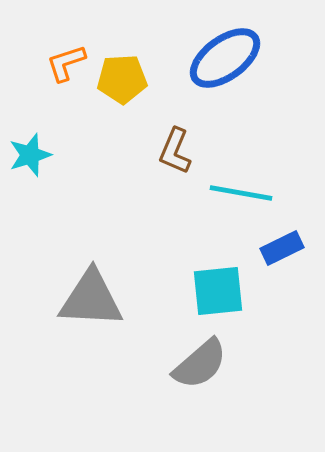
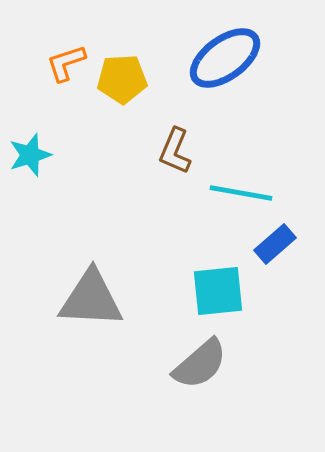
blue rectangle: moved 7 px left, 4 px up; rotated 15 degrees counterclockwise
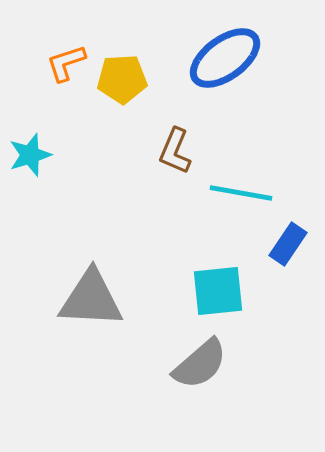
blue rectangle: moved 13 px right; rotated 15 degrees counterclockwise
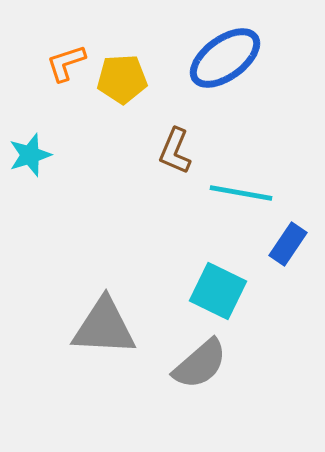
cyan square: rotated 32 degrees clockwise
gray triangle: moved 13 px right, 28 px down
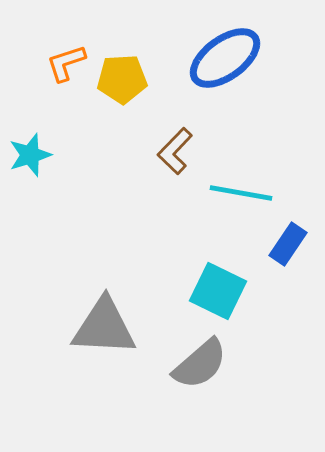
brown L-shape: rotated 21 degrees clockwise
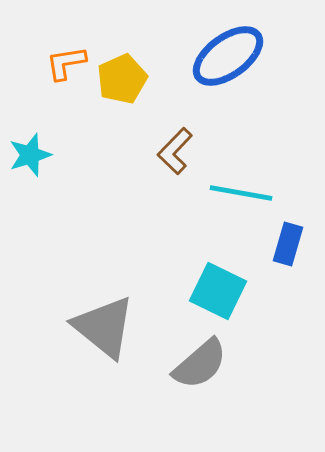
blue ellipse: moved 3 px right, 2 px up
orange L-shape: rotated 9 degrees clockwise
yellow pentagon: rotated 21 degrees counterclockwise
blue rectangle: rotated 18 degrees counterclockwise
gray triangle: rotated 36 degrees clockwise
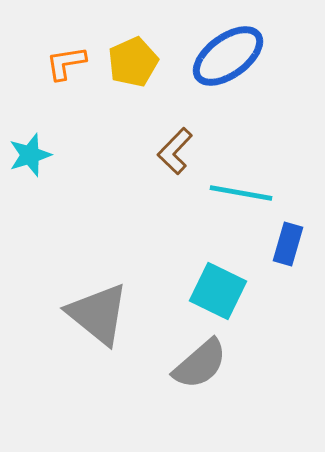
yellow pentagon: moved 11 px right, 17 px up
gray triangle: moved 6 px left, 13 px up
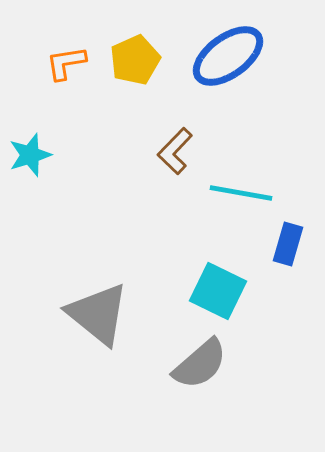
yellow pentagon: moved 2 px right, 2 px up
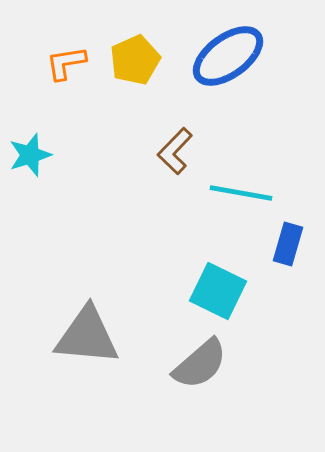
gray triangle: moved 11 px left, 22 px down; rotated 34 degrees counterclockwise
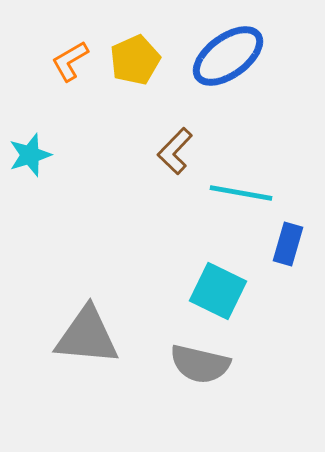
orange L-shape: moved 4 px right, 2 px up; rotated 21 degrees counterclockwise
gray semicircle: rotated 54 degrees clockwise
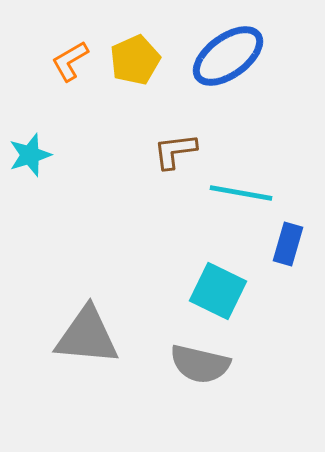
brown L-shape: rotated 39 degrees clockwise
